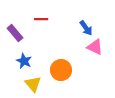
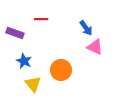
purple rectangle: rotated 30 degrees counterclockwise
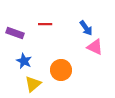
red line: moved 4 px right, 5 px down
yellow triangle: rotated 30 degrees clockwise
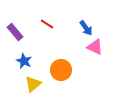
red line: moved 2 px right; rotated 32 degrees clockwise
purple rectangle: moved 1 px up; rotated 30 degrees clockwise
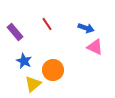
red line: rotated 24 degrees clockwise
blue arrow: rotated 35 degrees counterclockwise
orange circle: moved 8 px left
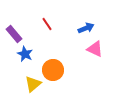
blue arrow: rotated 42 degrees counterclockwise
purple rectangle: moved 1 px left, 2 px down
pink triangle: moved 2 px down
blue star: moved 1 px right, 7 px up
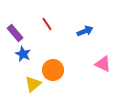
blue arrow: moved 1 px left, 3 px down
purple rectangle: moved 1 px right, 1 px up
pink triangle: moved 8 px right, 15 px down
blue star: moved 2 px left
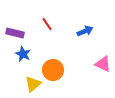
purple rectangle: rotated 36 degrees counterclockwise
